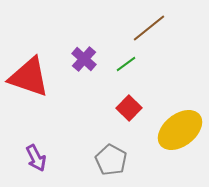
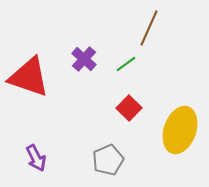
brown line: rotated 27 degrees counterclockwise
yellow ellipse: rotated 33 degrees counterclockwise
gray pentagon: moved 3 px left; rotated 20 degrees clockwise
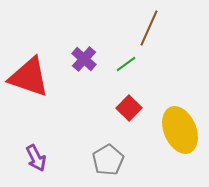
yellow ellipse: rotated 42 degrees counterclockwise
gray pentagon: rotated 8 degrees counterclockwise
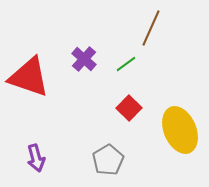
brown line: moved 2 px right
purple arrow: rotated 12 degrees clockwise
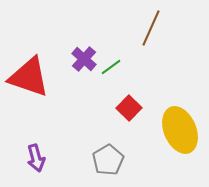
green line: moved 15 px left, 3 px down
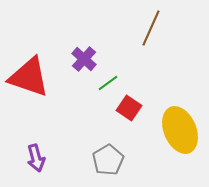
green line: moved 3 px left, 16 px down
red square: rotated 10 degrees counterclockwise
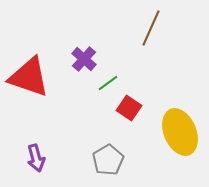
yellow ellipse: moved 2 px down
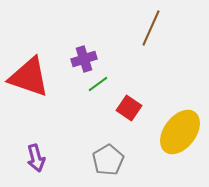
purple cross: rotated 30 degrees clockwise
green line: moved 10 px left, 1 px down
yellow ellipse: rotated 60 degrees clockwise
